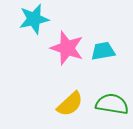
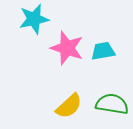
yellow semicircle: moved 1 px left, 2 px down
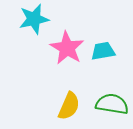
pink star: rotated 12 degrees clockwise
yellow semicircle: rotated 24 degrees counterclockwise
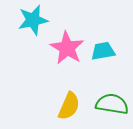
cyan star: moved 1 px left, 1 px down
